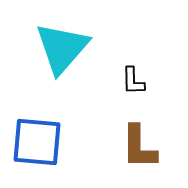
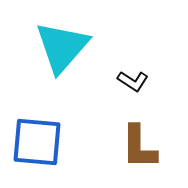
cyan triangle: moved 1 px up
black L-shape: rotated 56 degrees counterclockwise
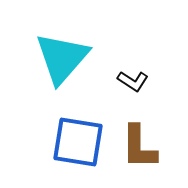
cyan triangle: moved 11 px down
blue square: moved 41 px right; rotated 4 degrees clockwise
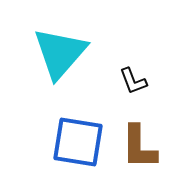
cyan triangle: moved 2 px left, 5 px up
black L-shape: rotated 36 degrees clockwise
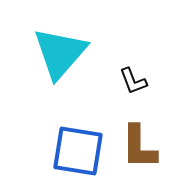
blue square: moved 9 px down
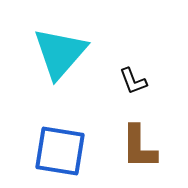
blue square: moved 18 px left
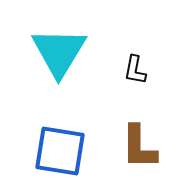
cyan triangle: moved 1 px left, 1 px up; rotated 10 degrees counterclockwise
black L-shape: moved 2 px right, 11 px up; rotated 32 degrees clockwise
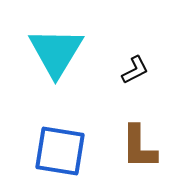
cyan triangle: moved 3 px left
black L-shape: rotated 128 degrees counterclockwise
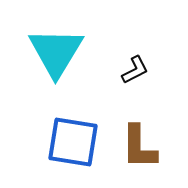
blue square: moved 13 px right, 9 px up
